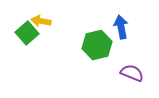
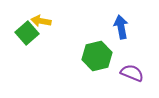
green hexagon: moved 11 px down
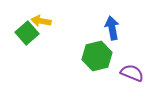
blue arrow: moved 9 px left, 1 px down
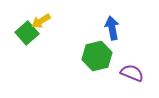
yellow arrow: rotated 42 degrees counterclockwise
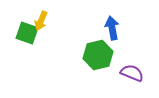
yellow arrow: rotated 36 degrees counterclockwise
green square: rotated 30 degrees counterclockwise
green hexagon: moved 1 px right, 1 px up
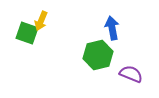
purple semicircle: moved 1 px left, 1 px down
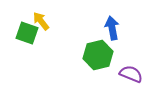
yellow arrow: rotated 120 degrees clockwise
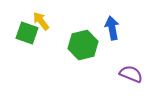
green hexagon: moved 15 px left, 10 px up
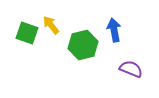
yellow arrow: moved 10 px right, 4 px down
blue arrow: moved 2 px right, 2 px down
purple semicircle: moved 5 px up
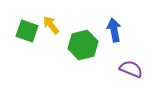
green square: moved 2 px up
